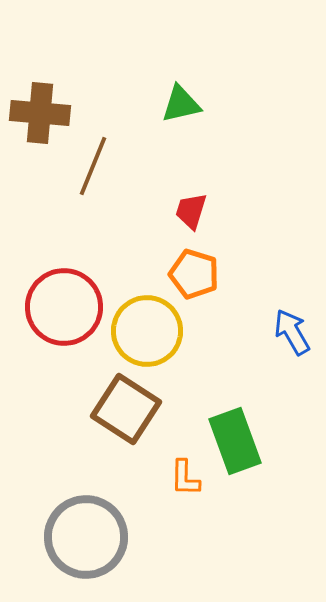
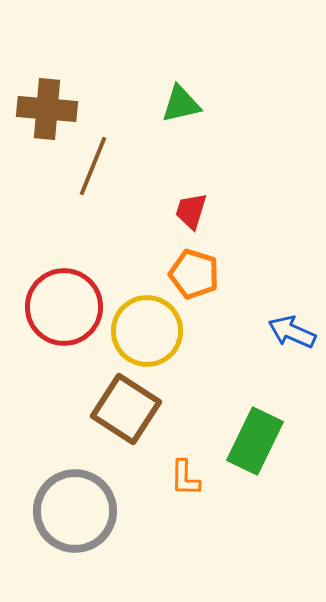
brown cross: moved 7 px right, 4 px up
blue arrow: rotated 36 degrees counterclockwise
green rectangle: moved 20 px right; rotated 46 degrees clockwise
gray circle: moved 11 px left, 26 px up
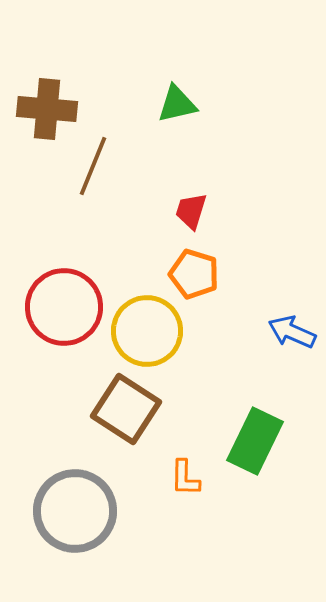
green triangle: moved 4 px left
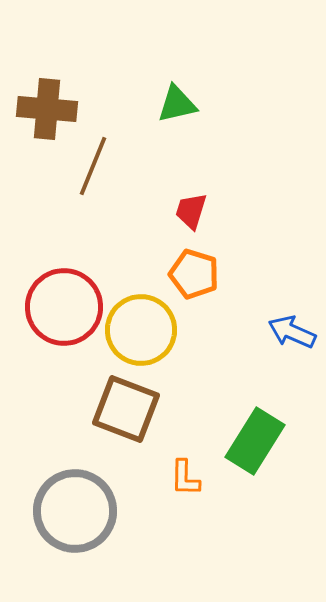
yellow circle: moved 6 px left, 1 px up
brown square: rotated 12 degrees counterclockwise
green rectangle: rotated 6 degrees clockwise
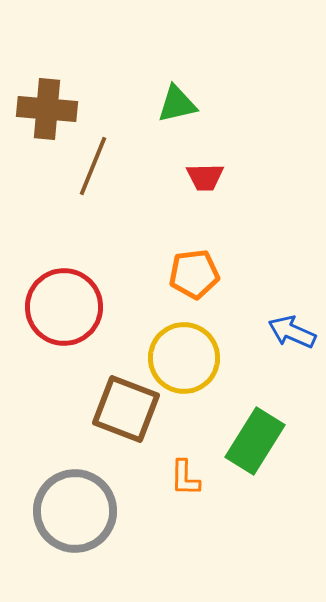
red trapezoid: moved 14 px right, 34 px up; rotated 108 degrees counterclockwise
orange pentagon: rotated 24 degrees counterclockwise
yellow circle: moved 43 px right, 28 px down
